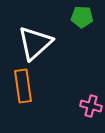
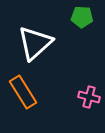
orange rectangle: moved 6 px down; rotated 24 degrees counterclockwise
pink cross: moved 2 px left, 9 px up
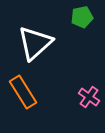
green pentagon: rotated 15 degrees counterclockwise
pink cross: rotated 20 degrees clockwise
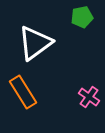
white triangle: rotated 6 degrees clockwise
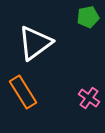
green pentagon: moved 6 px right
pink cross: moved 1 px down
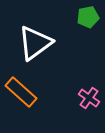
orange rectangle: moved 2 px left; rotated 16 degrees counterclockwise
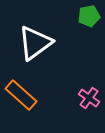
green pentagon: moved 1 px right, 1 px up
orange rectangle: moved 3 px down
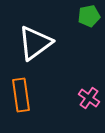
orange rectangle: rotated 40 degrees clockwise
